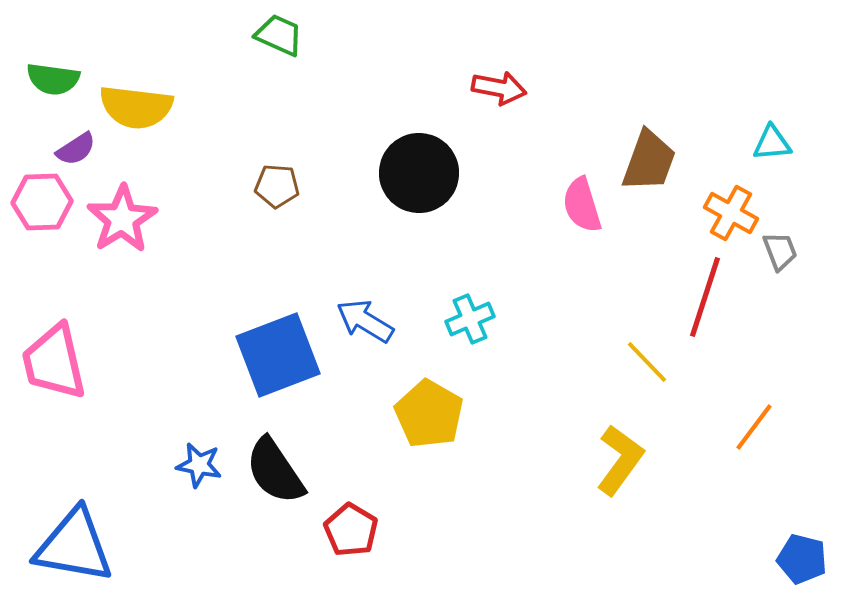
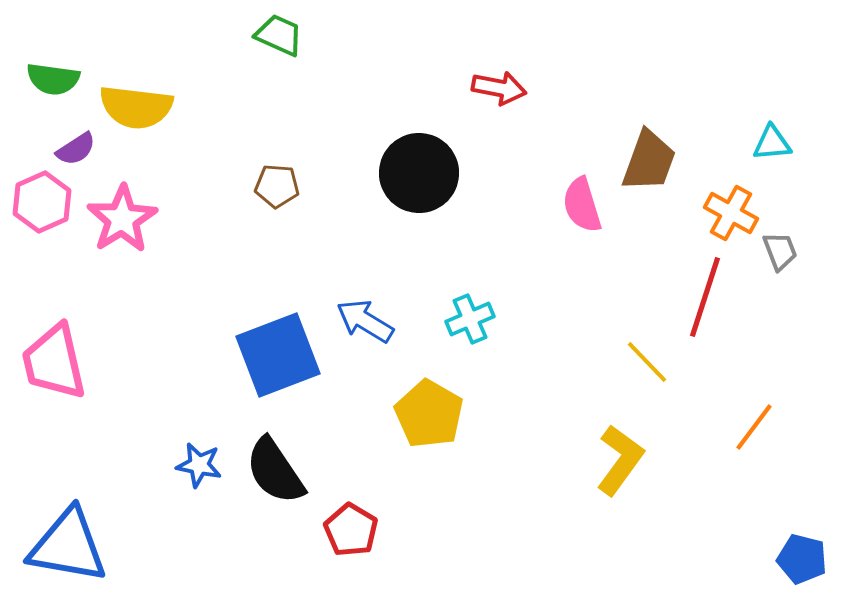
pink hexagon: rotated 22 degrees counterclockwise
blue triangle: moved 6 px left
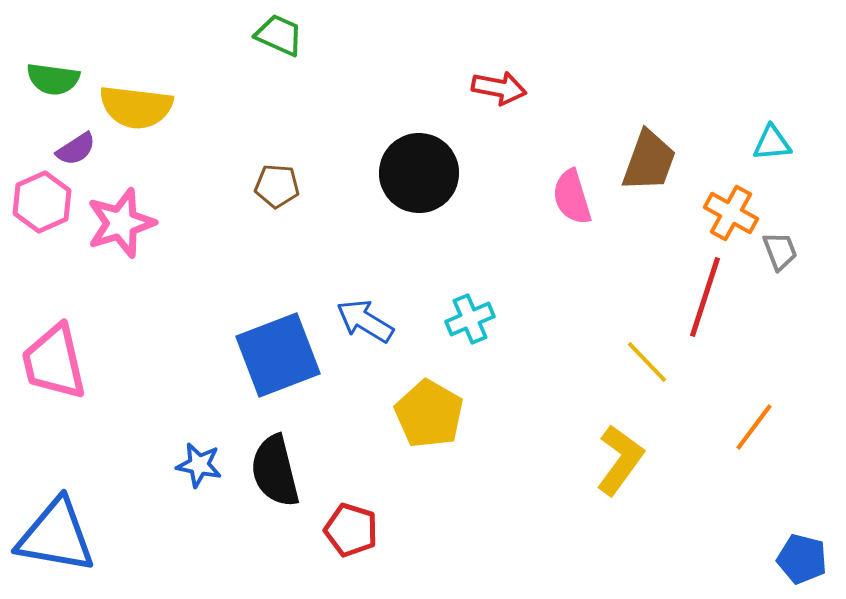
pink semicircle: moved 10 px left, 8 px up
pink star: moved 1 px left, 4 px down; rotated 14 degrees clockwise
black semicircle: rotated 20 degrees clockwise
red pentagon: rotated 14 degrees counterclockwise
blue triangle: moved 12 px left, 10 px up
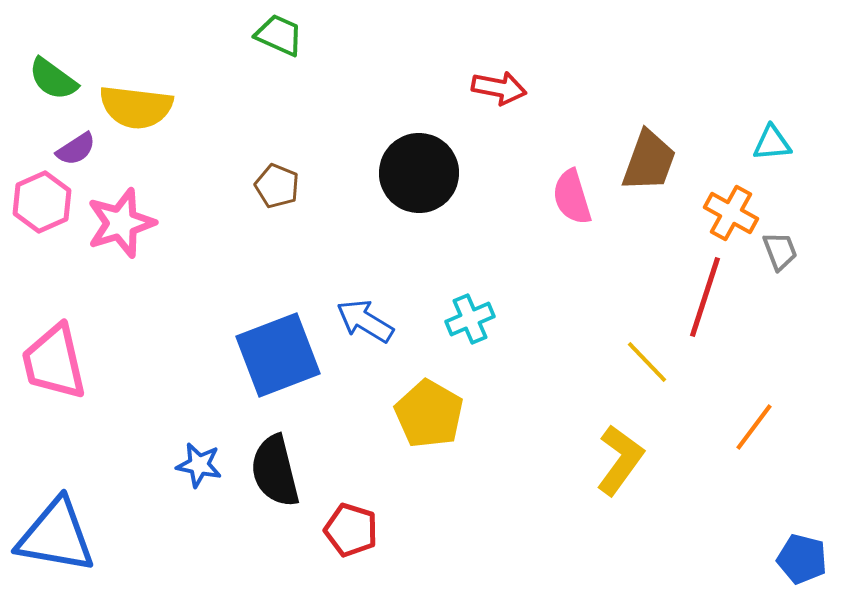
green semicircle: rotated 28 degrees clockwise
brown pentagon: rotated 18 degrees clockwise
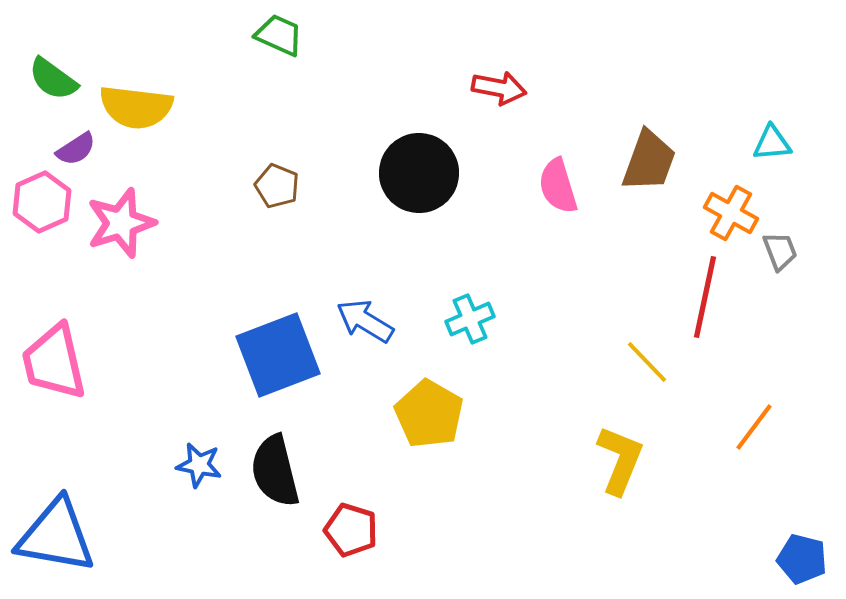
pink semicircle: moved 14 px left, 11 px up
red line: rotated 6 degrees counterclockwise
yellow L-shape: rotated 14 degrees counterclockwise
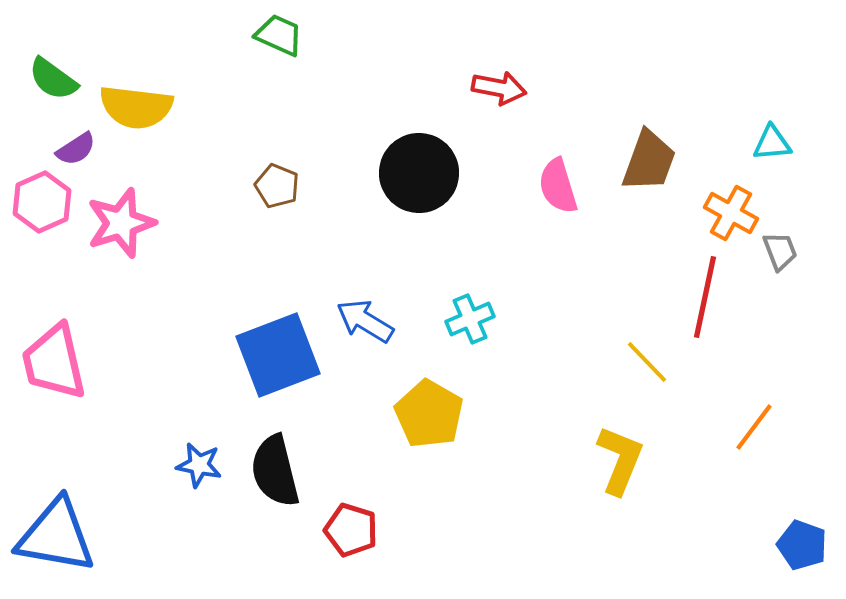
blue pentagon: moved 14 px up; rotated 6 degrees clockwise
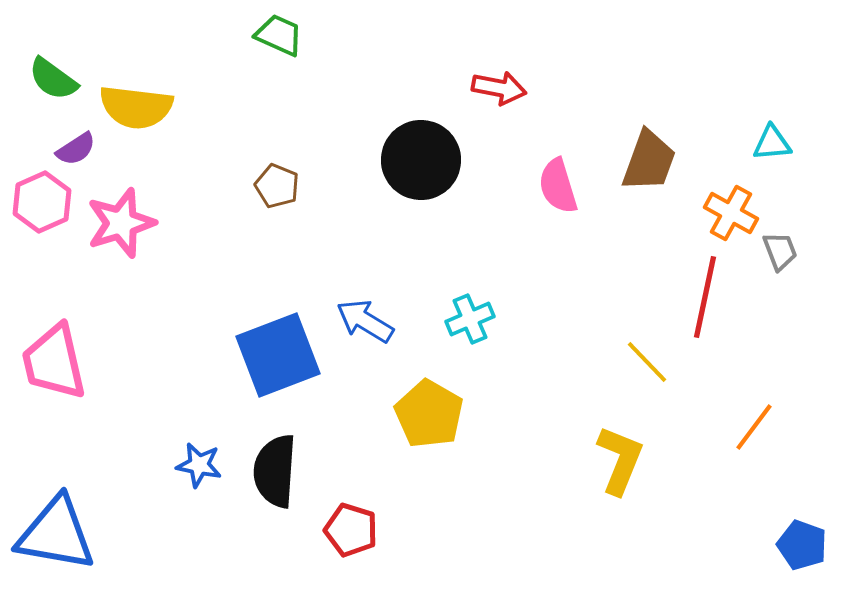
black circle: moved 2 px right, 13 px up
black semicircle: rotated 18 degrees clockwise
blue triangle: moved 2 px up
